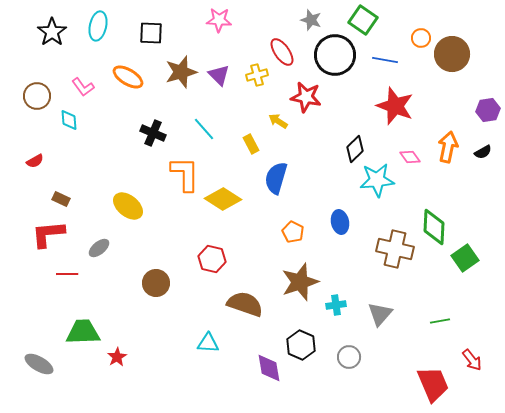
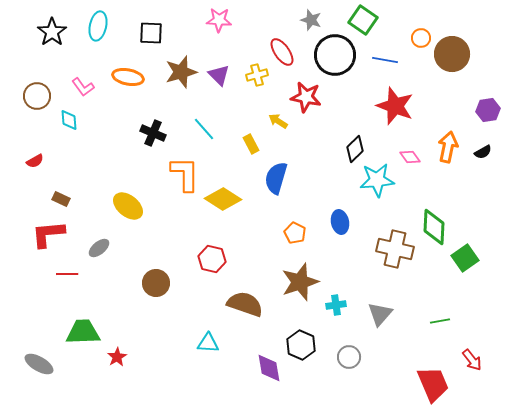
orange ellipse at (128, 77): rotated 20 degrees counterclockwise
orange pentagon at (293, 232): moved 2 px right, 1 px down
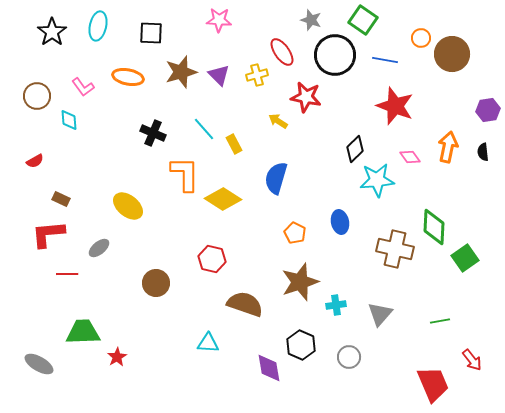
yellow rectangle at (251, 144): moved 17 px left
black semicircle at (483, 152): rotated 114 degrees clockwise
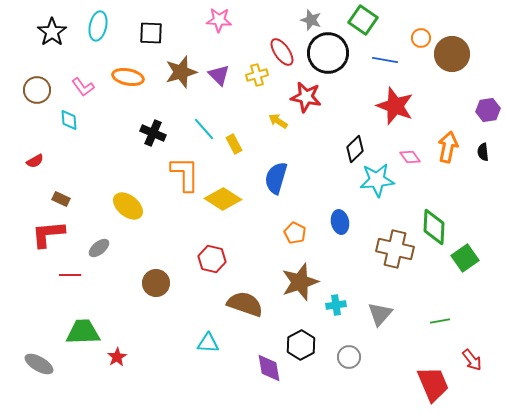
black circle at (335, 55): moved 7 px left, 2 px up
brown circle at (37, 96): moved 6 px up
red line at (67, 274): moved 3 px right, 1 px down
black hexagon at (301, 345): rotated 8 degrees clockwise
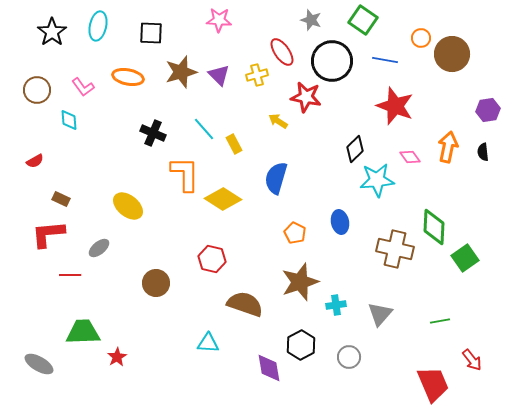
black circle at (328, 53): moved 4 px right, 8 px down
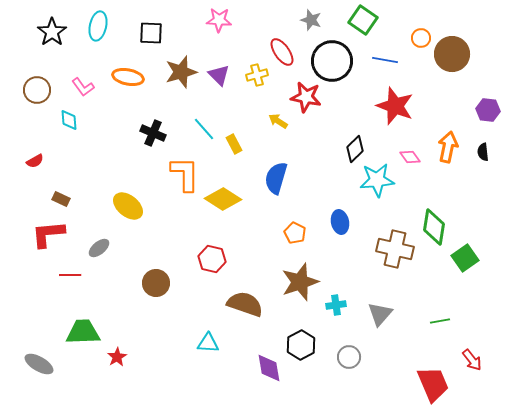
purple hexagon at (488, 110): rotated 15 degrees clockwise
green diamond at (434, 227): rotated 6 degrees clockwise
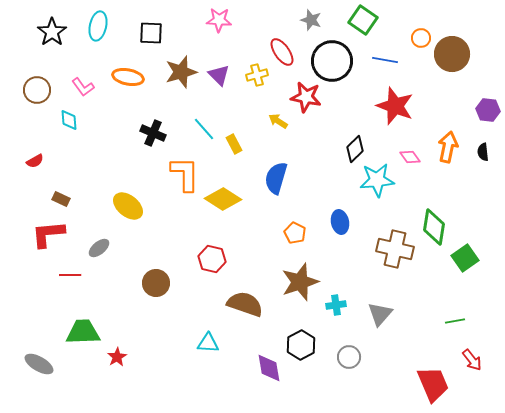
green line at (440, 321): moved 15 px right
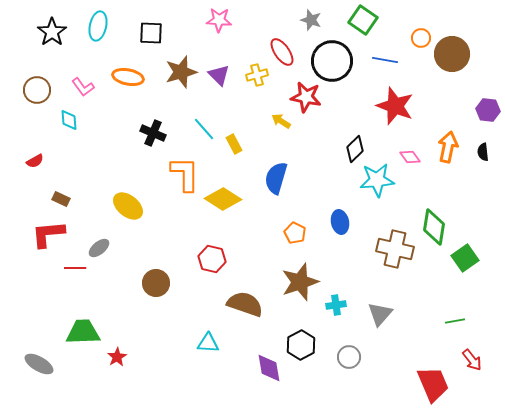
yellow arrow at (278, 121): moved 3 px right
red line at (70, 275): moved 5 px right, 7 px up
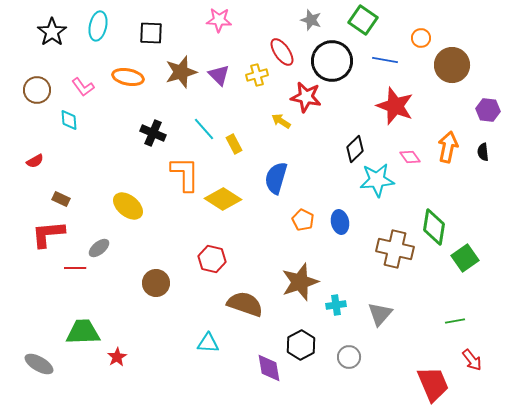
brown circle at (452, 54): moved 11 px down
orange pentagon at (295, 233): moved 8 px right, 13 px up
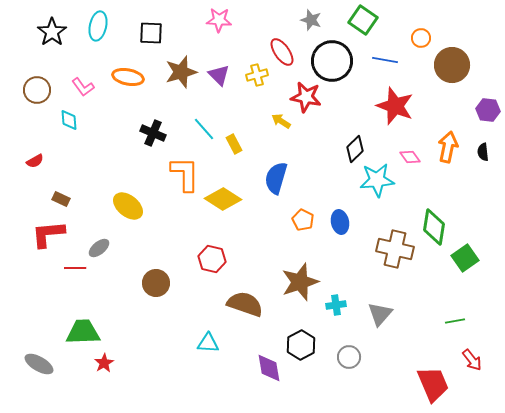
red star at (117, 357): moved 13 px left, 6 px down
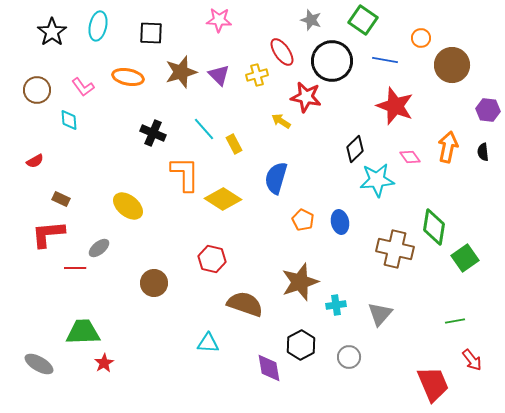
brown circle at (156, 283): moved 2 px left
